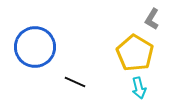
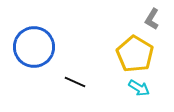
blue circle: moved 1 px left
yellow pentagon: moved 1 px down
cyan arrow: rotated 45 degrees counterclockwise
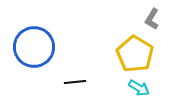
black line: rotated 30 degrees counterclockwise
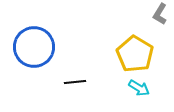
gray L-shape: moved 8 px right, 5 px up
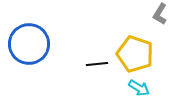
blue circle: moved 5 px left, 3 px up
yellow pentagon: rotated 12 degrees counterclockwise
black line: moved 22 px right, 18 px up
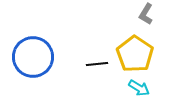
gray L-shape: moved 14 px left
blue circle: moved 4 px right, 13 px down
yellow pentagon: rotated 15 degrees clockwise
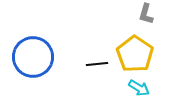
gray L-shape: rotated 15 degrees counterclockwise
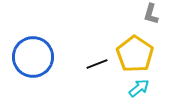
gray L-shape: moved 5 px right
black line: rotated 15 degrees counterclockwise
cyan arrow: rotated 70 degrees counterclockwise
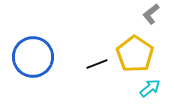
gray L-shape: rotated 35 degrees clockwise
cyan arrow: moved 11 px right
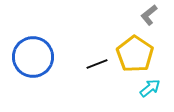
gray L-shape: moved 2 px left, 1 px down
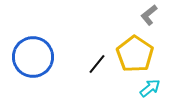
black line: rotated 30 degrees counterclockwise
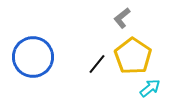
gray L-shape: moved 27 px left, 3 px down
yellow pentagon: moved 2 px left, 2 px down
